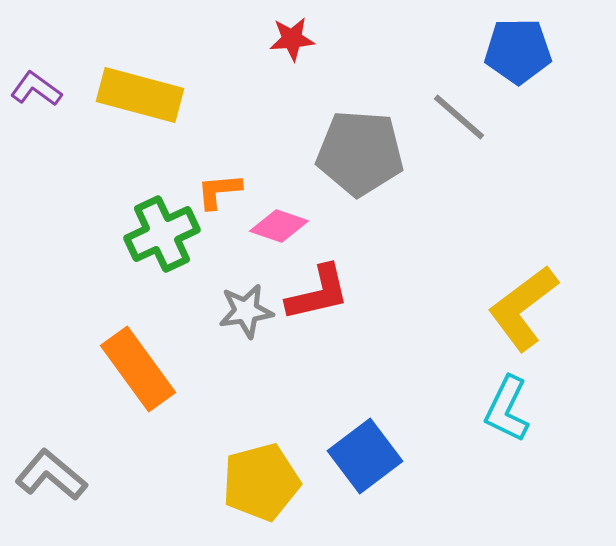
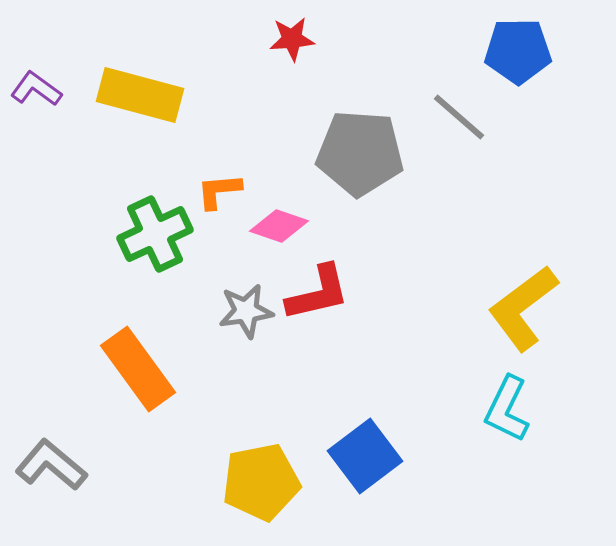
green cross: moved 7 px left
gray L-shape: moved 10 px up
yellow pentagon: rotated 4 degrees clockwise
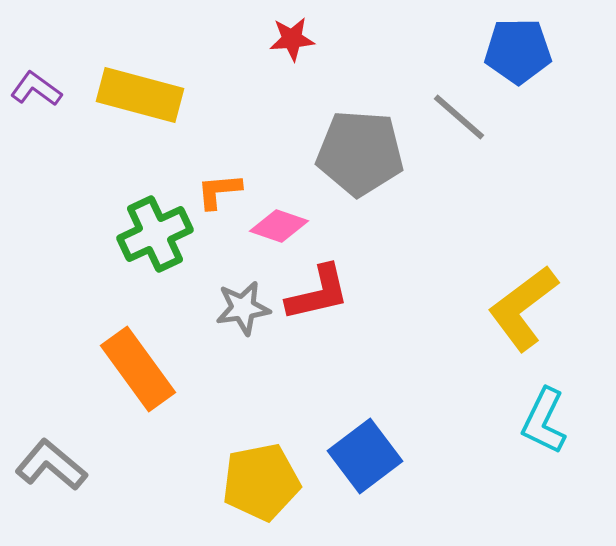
gray star: moved 3 px left, 3 px up
cyan L-shape: moved 37 px right, 12 px down
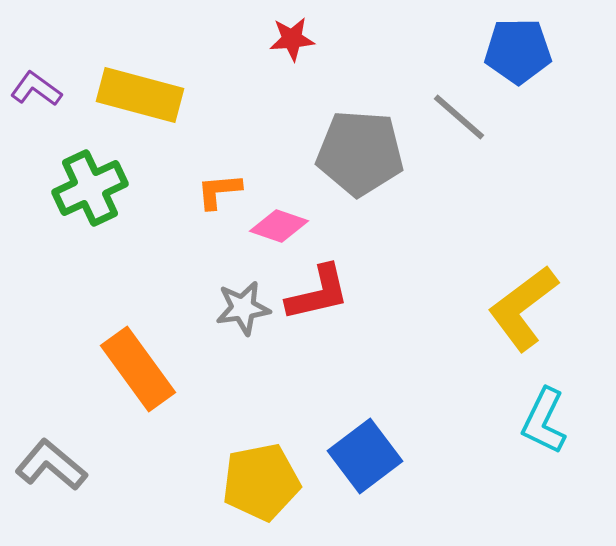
green cross: moved 65 px left, 46 px up
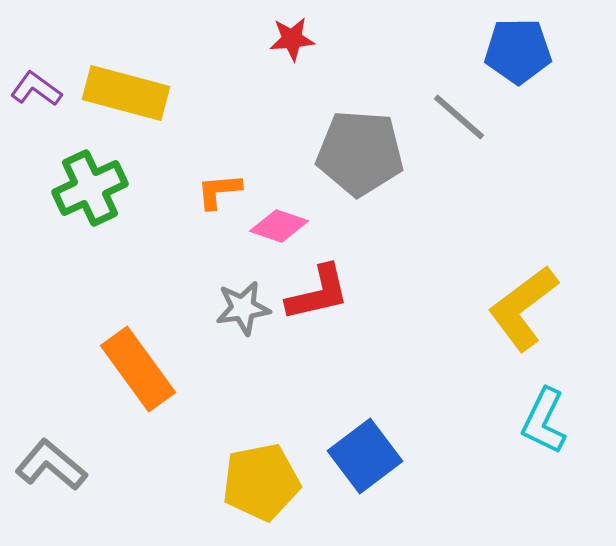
yellow rectangle: moved 14 px left, 2 px up
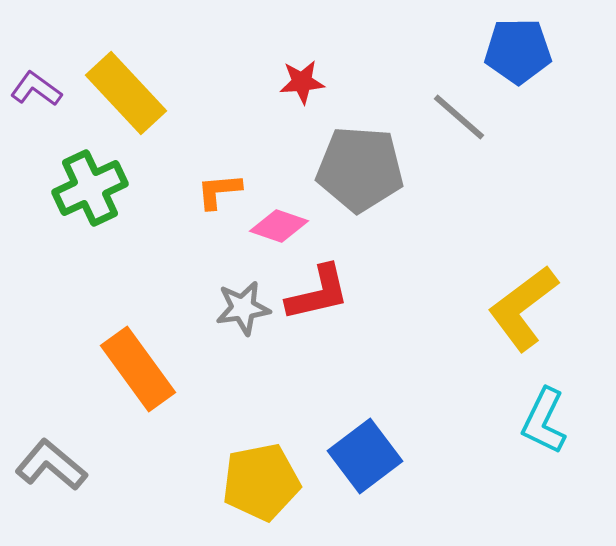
red star: moved 10 px right, 43 px down
yellow rectangle: rotated 32 degrees clockwise
gray pentagon: moved 16 px down
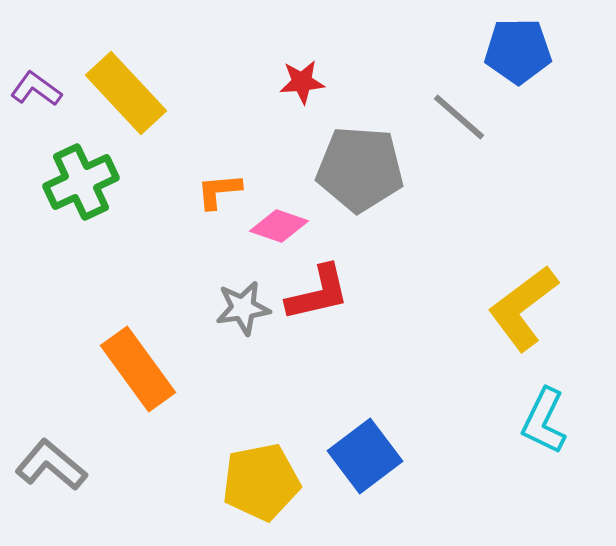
green cross: moved 9 px left, 6 px up
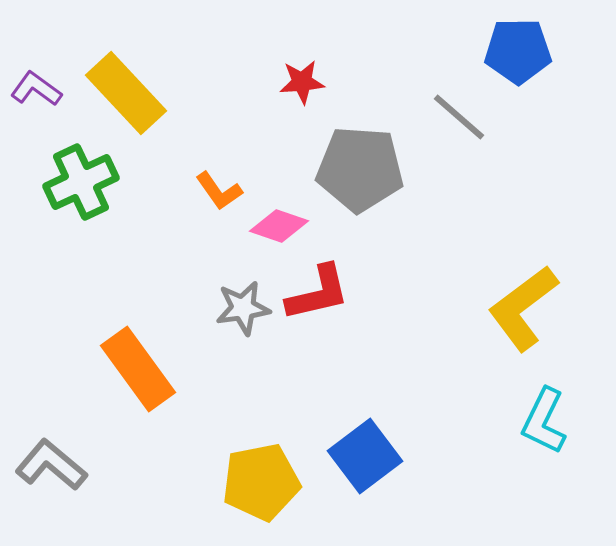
orange L-shape: rotated 120 degrees counterclockwise
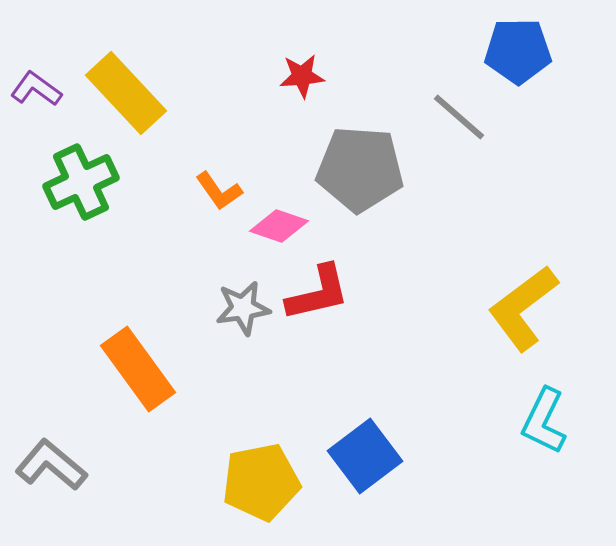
red star: moved 6 px up
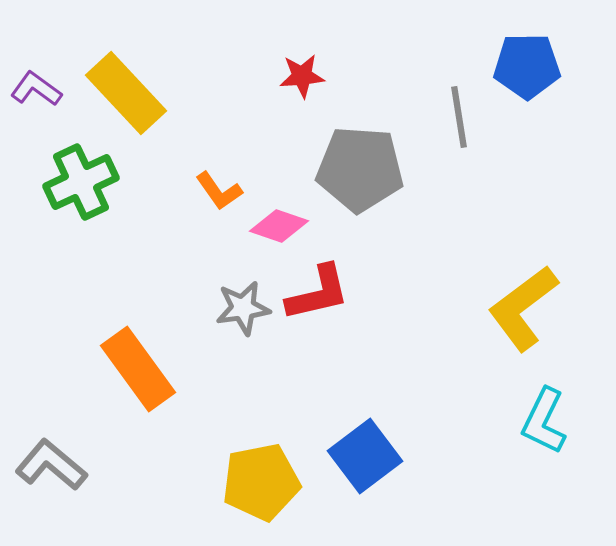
blue pentagon: moved 9 px right, 15 px down
gray line: rotated 40 degrees clockwise
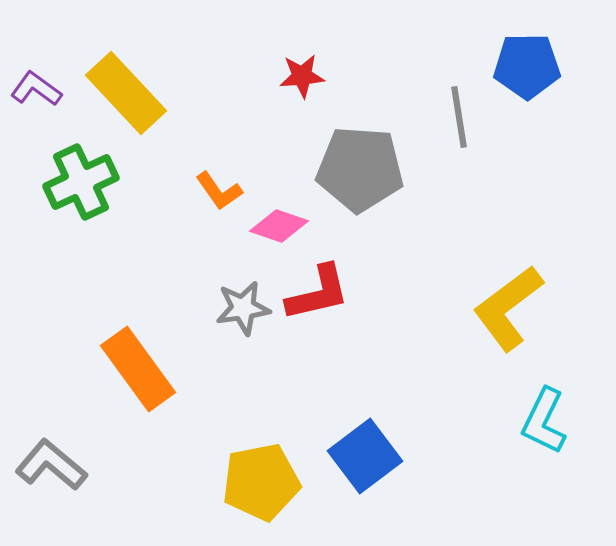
yellow L-shape: moved 15 px left
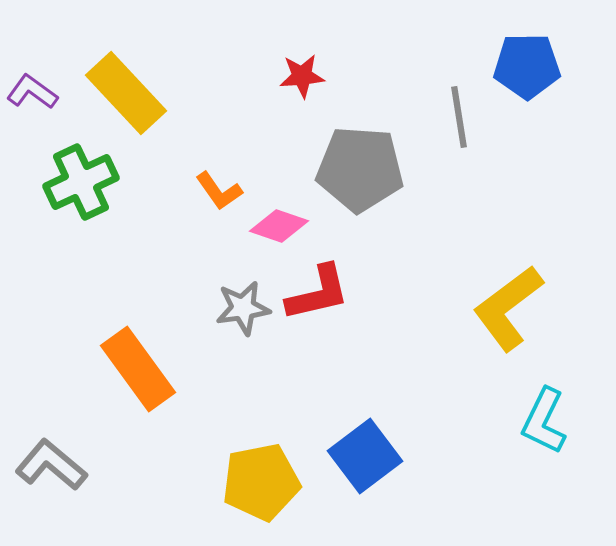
purple L-shape: moved 4 px left, 3 px down
